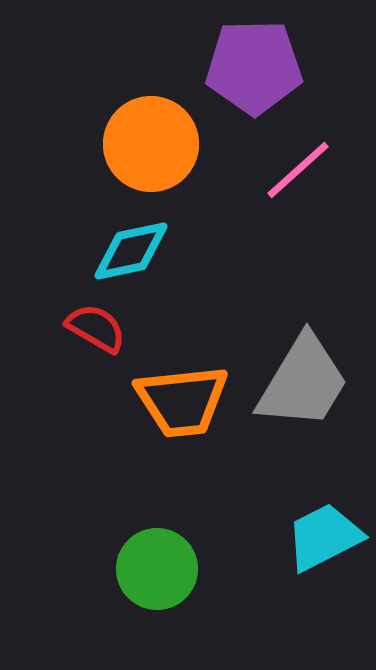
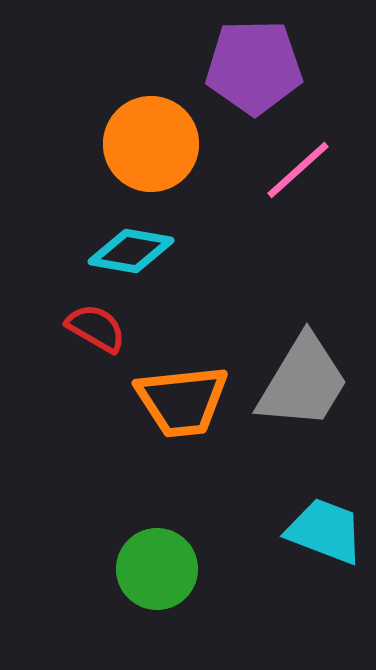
cyan diamond: rotated 22 degrees clockwise
cyan trapezoid: moved 1 px right, 6 px up; rotated 48 degrees clockwise
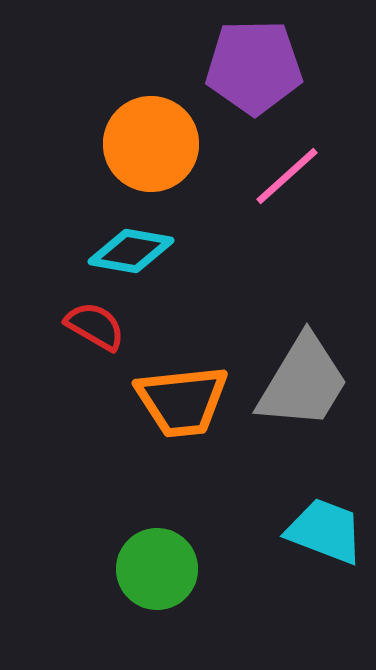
pink line: moved 11 px left, 6 px down
red semicircle: moved 1 px left, 2 px up
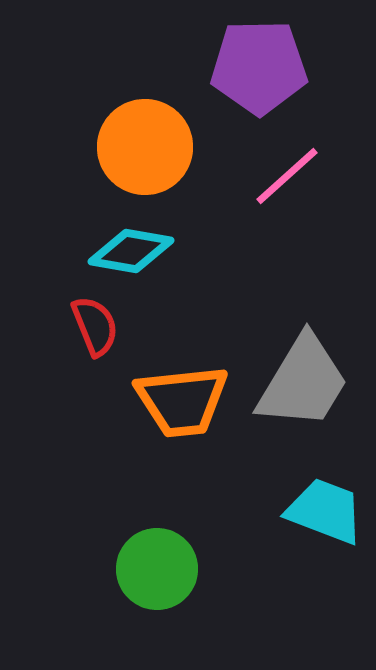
purple pentagon: moved 5 px right
orange circle: moved 6 px left, 3 px down
red semicircle: rotated 38 degrees clockwise
cyan trapezoid: moved 20 px up
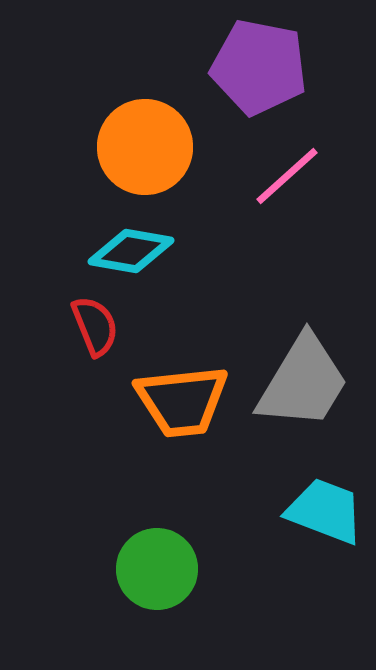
purple pentagon: rotated 12 degrees clockwise
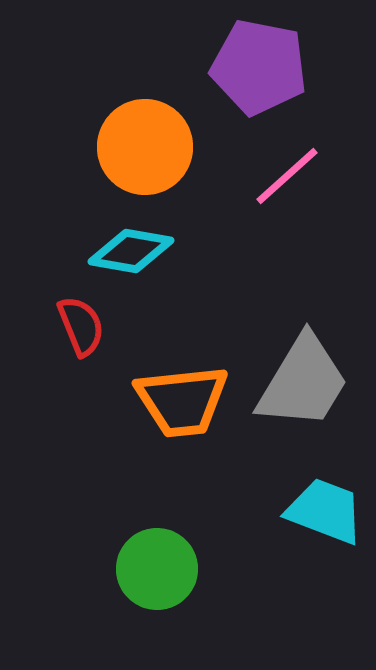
red semicircle: moved 14 px left
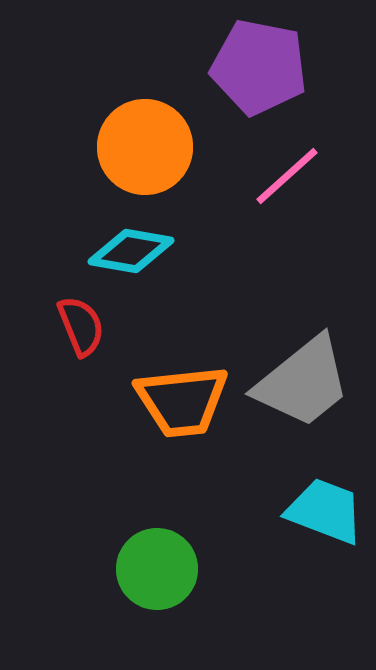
gray trapezoid: rotated 20 degrees clockwise
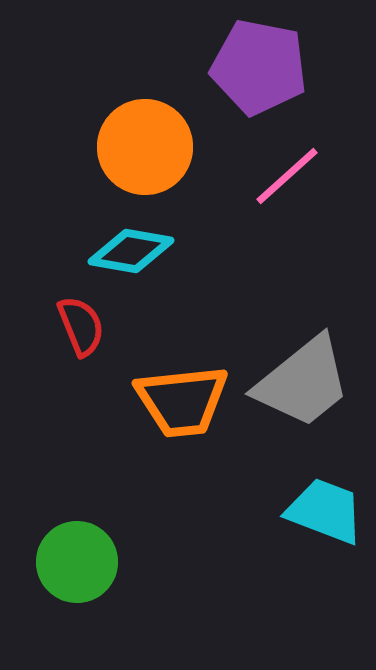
green circle: moved 80 px left, 7 px up
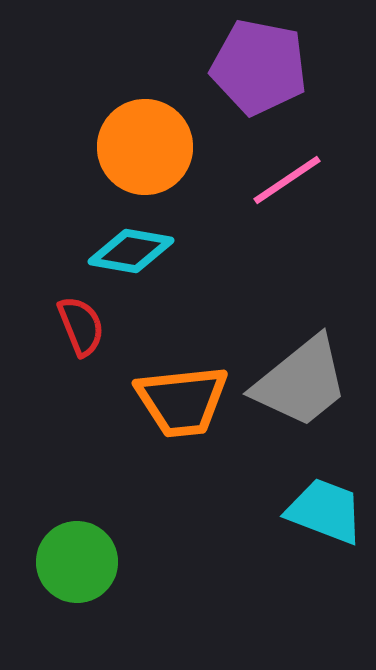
pink line: moved 4 px down; rotated 8 degrees clockwise
gray trapezoid: moved 2 px left
